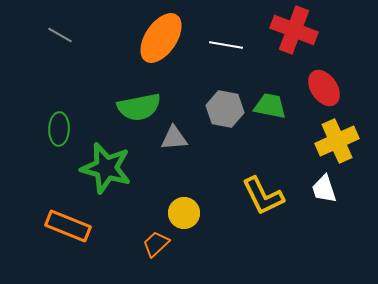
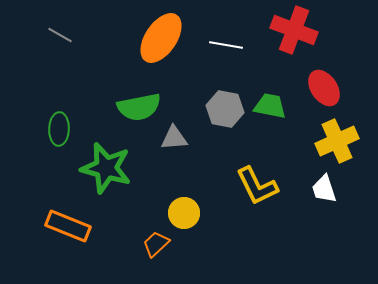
yellow L-shape: moved 6 px left, 10 px up
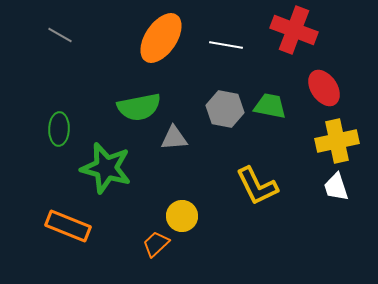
yellow cross: rotated 12 degrees clockwise
white trapezoid: moved 12 px right, 2 px up
yellow circle: moved 2 px left, 3 px down
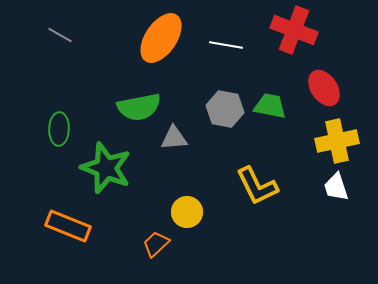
green star: rotated 6 degrees clockwise
yellow circle: moved 5 px right, 4 px up
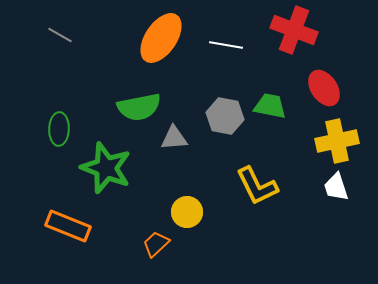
gray hexagon: moved 7 px down
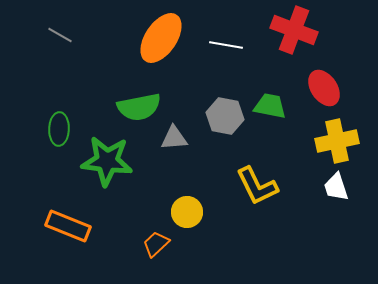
green star: moved 1 px right, 7 px up; rotated 15 degrees counterclockwise
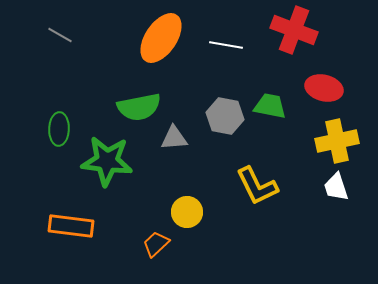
red ellipse: rotated 42 degrees counterclockwise
orange rectangle: moved 3 px right; rotated 15 degrees counterclockwise
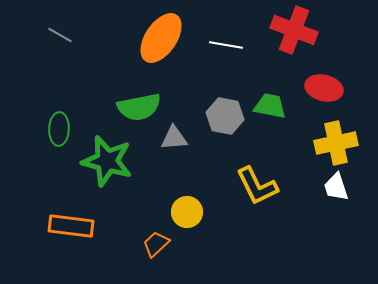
yellow cross: moved 1 px left, 2 px down
green star: rotated 9 degrees clockwise
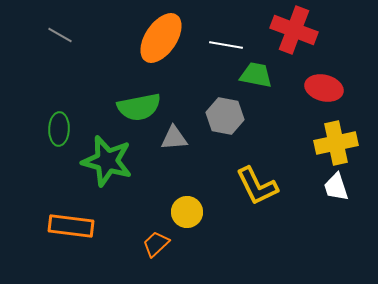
green trapezoid: moved 14 px left, 31 px up
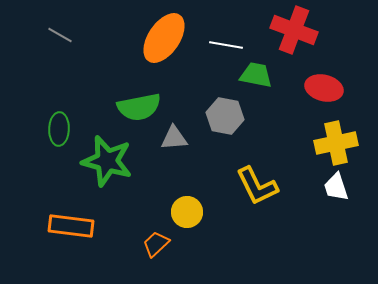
orange ellipse: moved 3 px right
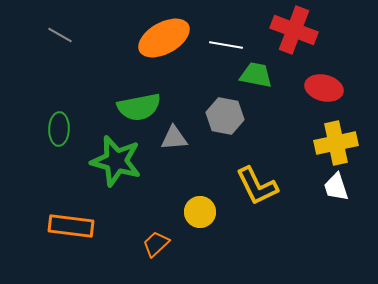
orange ellipse: rotated 27 degrees clockwise
green star: moved 9 px right
yellow circle: moved 13 px right
